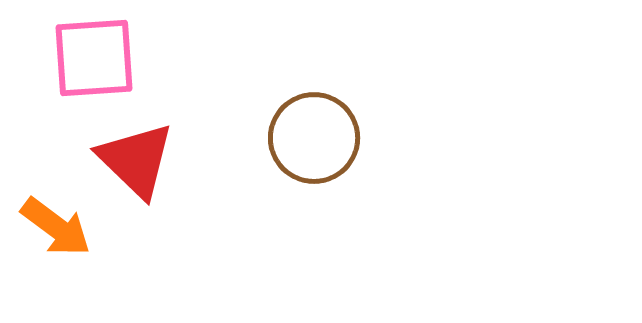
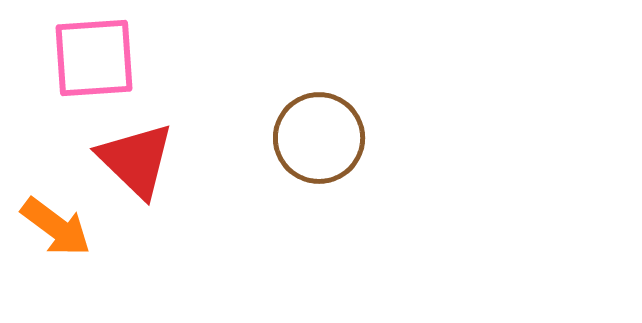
brown circle: moved 5 px right
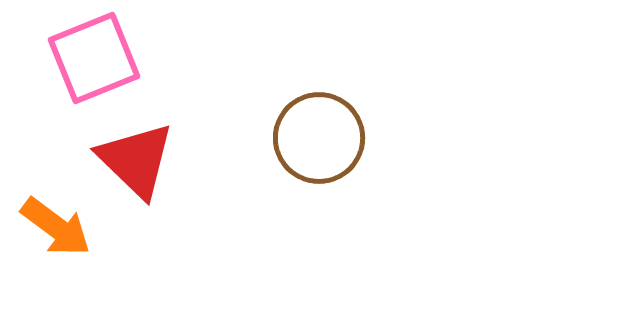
pink square: rotated 18 degrees counterclockwise
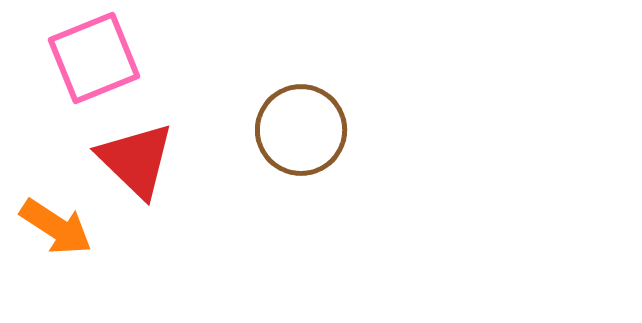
brown circle: moved 18 px left, 8 px up
orange arrow: rotated 4 degrees counterclockwise
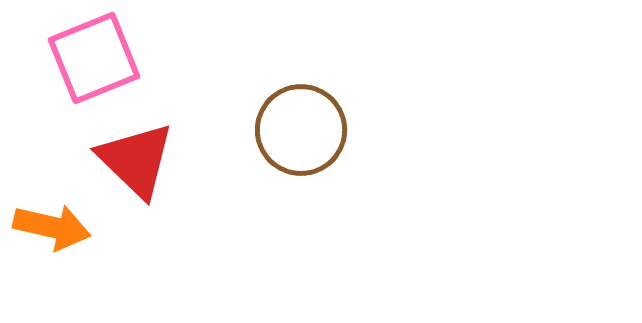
orange arrow: moved 4 px left; rotated 20 degrees counterclockwise
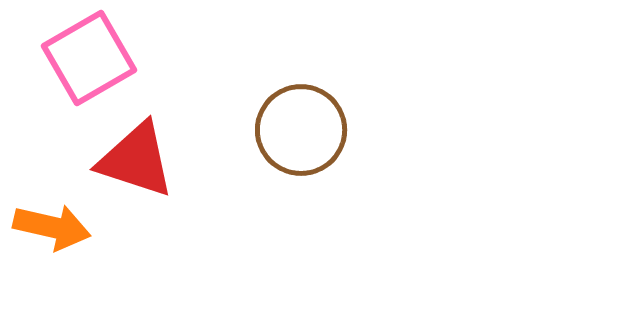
pink square: moved 5 px left; rotated 8 degrees counterclockwise
red triangle: rotated 26 degrees counterclockwise
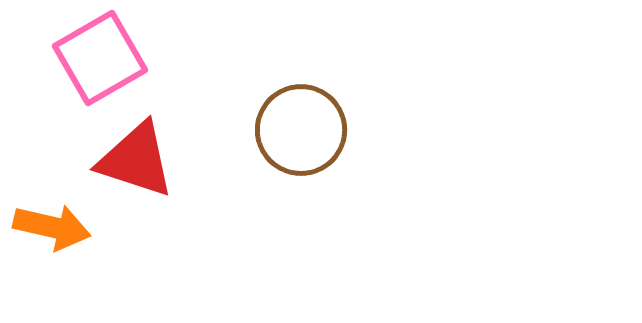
pink square: moved 11 px right
